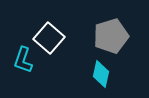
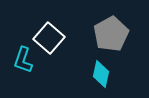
gray pentagon: moved 2 px up; rotated 12 degrees counterclockwise
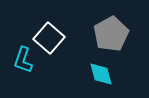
cyan diamond: rotated 28 degrees counterclockwise
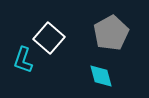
gray pentagon: moved 1 px up
cyan diamond: moved 2 px down
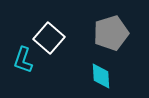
gray pentagon: rotated 12 degrees clockwise
cyan diamond: rotated 12 degrees clockwise
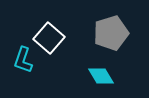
cyan diamond: rotated 28 degrees counterclockwise
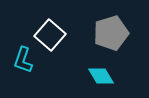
white square: moved 1 px right, 3 px up
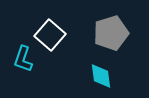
cyan L-shape: moved 1 px up
cyan diamond: rotated 24 degrees clockwise
